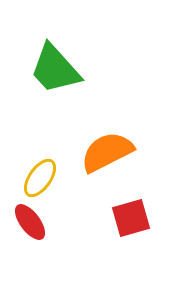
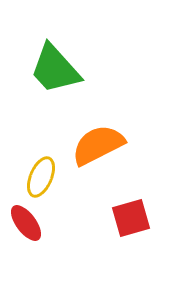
orange semicircle: moved 9 px left, 7 px up
yellow ellipse: moved 1 px right, 1 px up; rotated 12 degrees counterclockwise
red ellipse: moved 4 px left, 1 px down
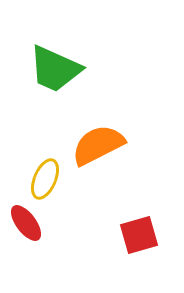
green trapezoid: rotated 24 degrees counterclockwise
yellow ellipse: moved 4 px right, 2 px down
red square: moved 8 px right, 17 px down
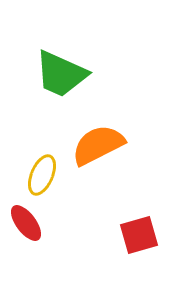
green trapezoid: moved 6 px right, 5 px down
yellow ellipse: moved 3 px left, 4 px up
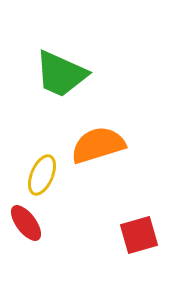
orange semicircle: rotated 10 degrees clockwise
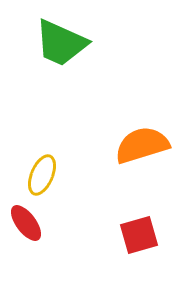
green trapezoid: moved 31 px up
orange semicircle: moved 44 px right
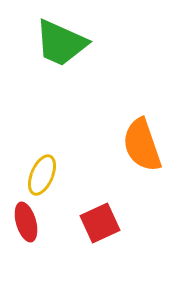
orange semicircle: rotated 92 degrees counterclockwise
red ellipse: moved 1 px up; rotated 21 degrees clockwise
red square: moved 39 px left, 12 px up; rotated 9 degrees counterclockwise
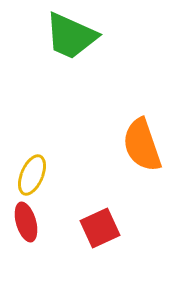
green trapezoid: moved 10 px right, 7 px up
yellow ellipse: moved 10 px left
red square: moved 5 px down
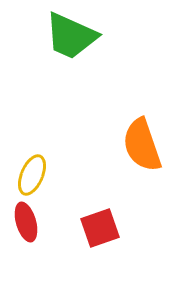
red square: rotated 6 degrees clockwise
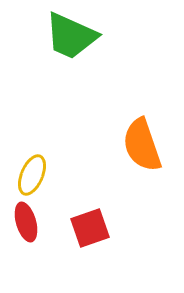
red square: moved 10 px left
